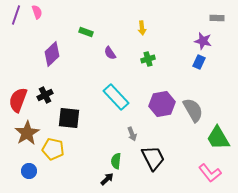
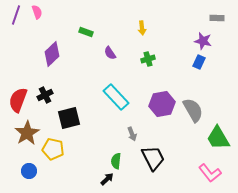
black square: rotated 20 degrees counterclockwise
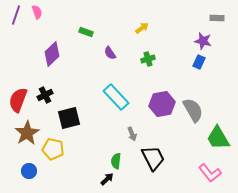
yellow arrow: rotated 120 degrees counterclockwise
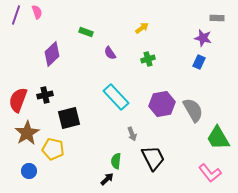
purple star: moved 3 px up
black cross: rotated 14 degrees clockwise
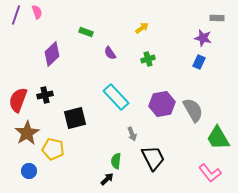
black square: moved 6 px right
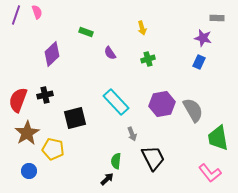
yellow arrow: rotated 112 degrees clockwise
cyan rectangle: moved 5 px down
green trapezoid: rotated 20 degrees clockwise
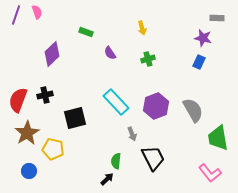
purple hexagon: moved 6 px left, 2 px down; rotated 10 degrees counterclockwise
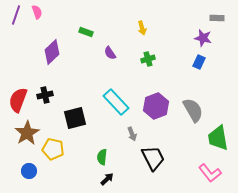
purple diamond: moved 2 px up
green semicircle: moved 14 px left, 4 px up
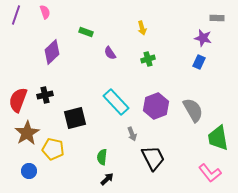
pink semicircle: moved 8 px right
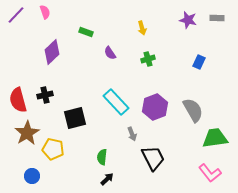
purple line: rotated 24 degrees clockwise
purple star: moved 15 px left, 18 px up
red semicircle: rotated 35 degrees counterclockwise
purple hexagon: moved 1 px left, 1 px down
green trapezoid: moved 3 px left; rotated 92 degrees clockwise
blue circle: moved 3 px right, 5 px down
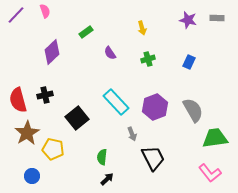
pink semicircle: moved 1 px up
green rectangle: rotated 56 degrees counterclockwise
blue rectangle: moved 10 px left
black square: moved 2 px right; rotated 25 degrees counterclockwise
